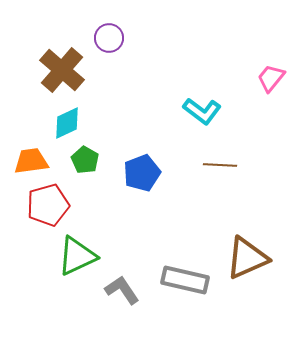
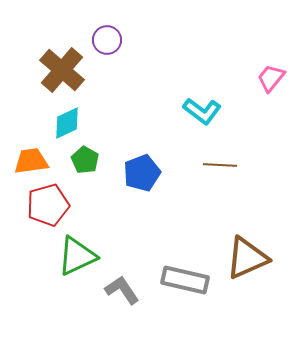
purple circle: moved 2 px left, 2 px down
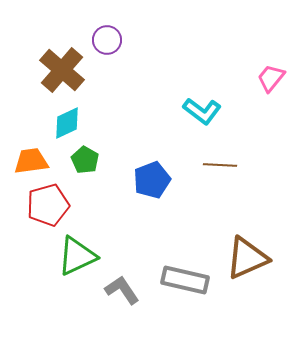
blue pentagon: moved 10 px right, 7 px down
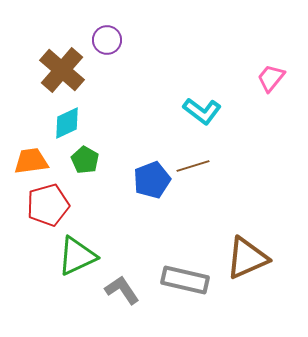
brown line: moved 27 px left, 1 px down; rotated 20 degrees counterclockwise
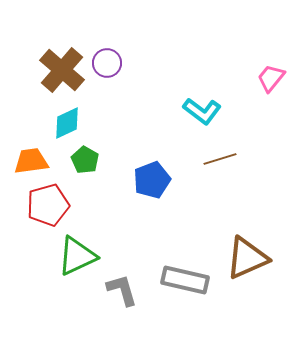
purple circle: moved 23 px down
brown line: moved 27 px right, 7 px up
gray L-shape: rotated 18 degrees clockwise
